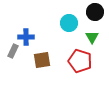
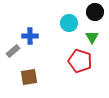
blue cross: moved 4 px right, 1 px up
gray rectangle: rotated 24 degrees clockwise
brown square: moved 13 px left, 17 px down
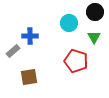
green triangle: moved 2 px right
red pentagon: moved 4 px left
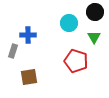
blue cross: moved 2 px left, 1 px up
gray rectangle: rotated 32 degrees counterclockwise
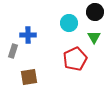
red pentagon: moved 1 px left, 2 px up; rotated 30 degrees clockwise
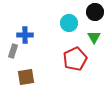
blue cross: moved 3 px left
brown square: moved 3 px left
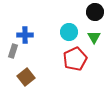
cyan circle: moved 9 px down
brown square: rotated 30 degrees counterclockwise
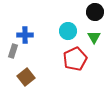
cyan circle: moved 1 px left, 1 px up
